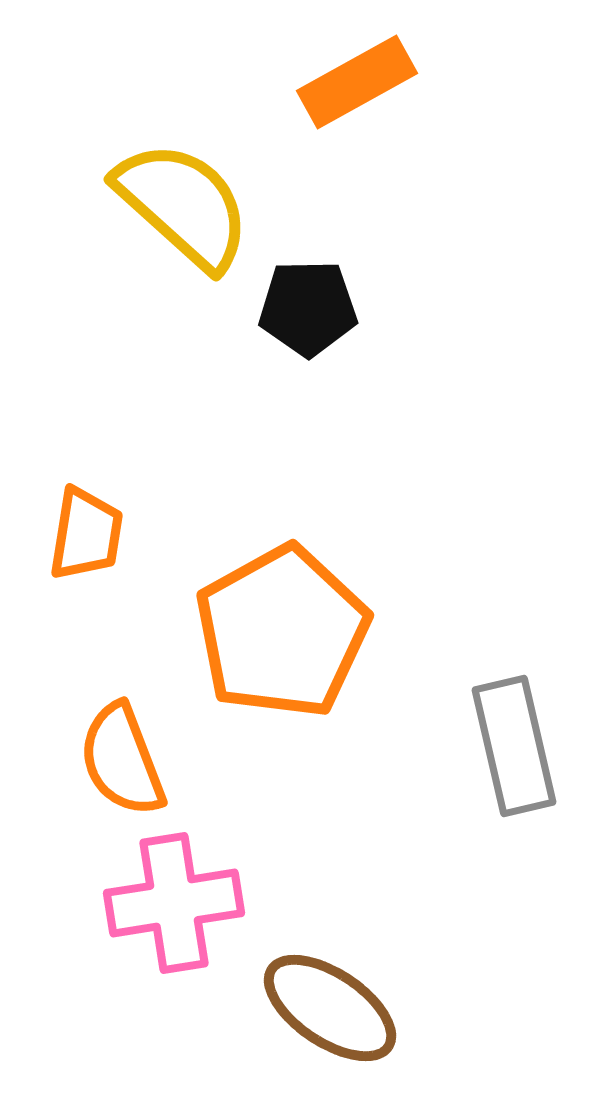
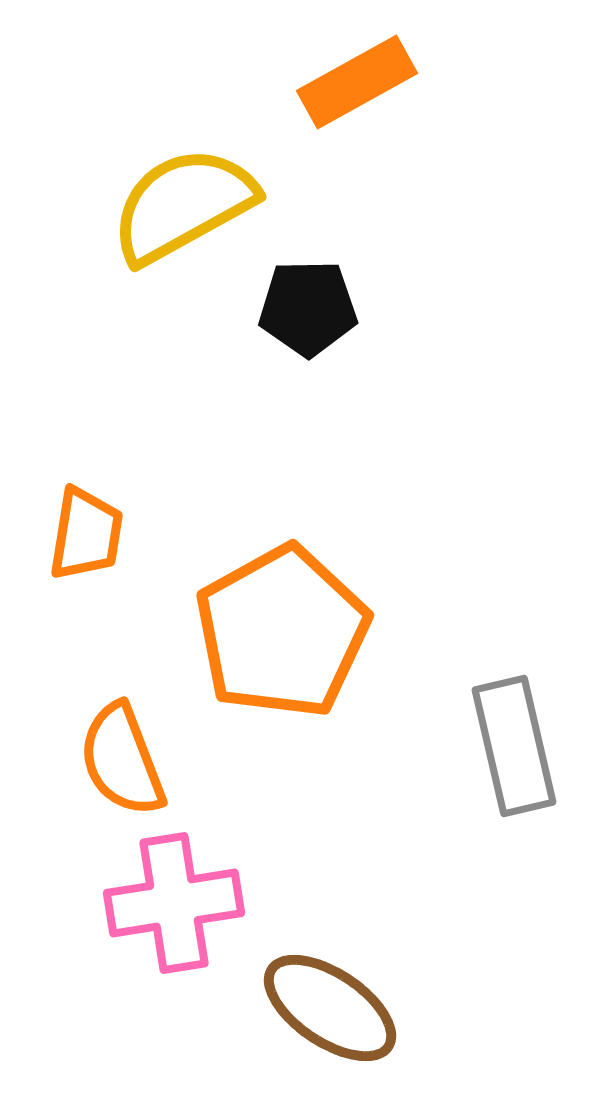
yellow semicircle: rotated 71 degrees counterclockwise
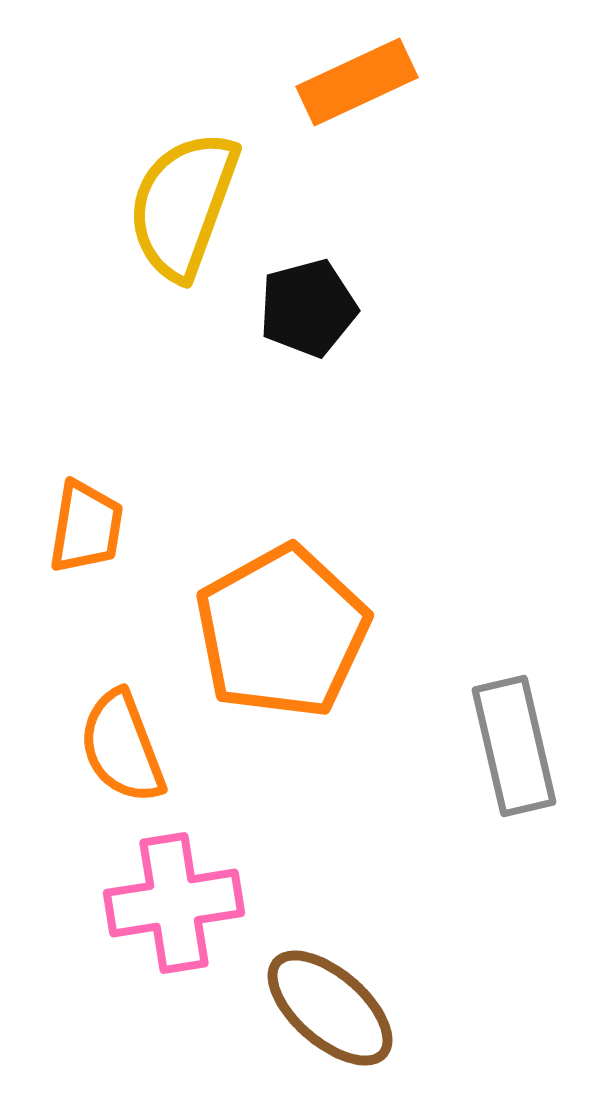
orange rectangle: rotated 4 degrees clockwise
yellow semicircle: rotated 41 degrees counterclockwise
black pentagon: rotated 14 degrees counterclockwise
orange trapezoid: moved 7 px up
orange semicircle: moved 13 px up
brown ellipse: rotated 7 degrees clockwise
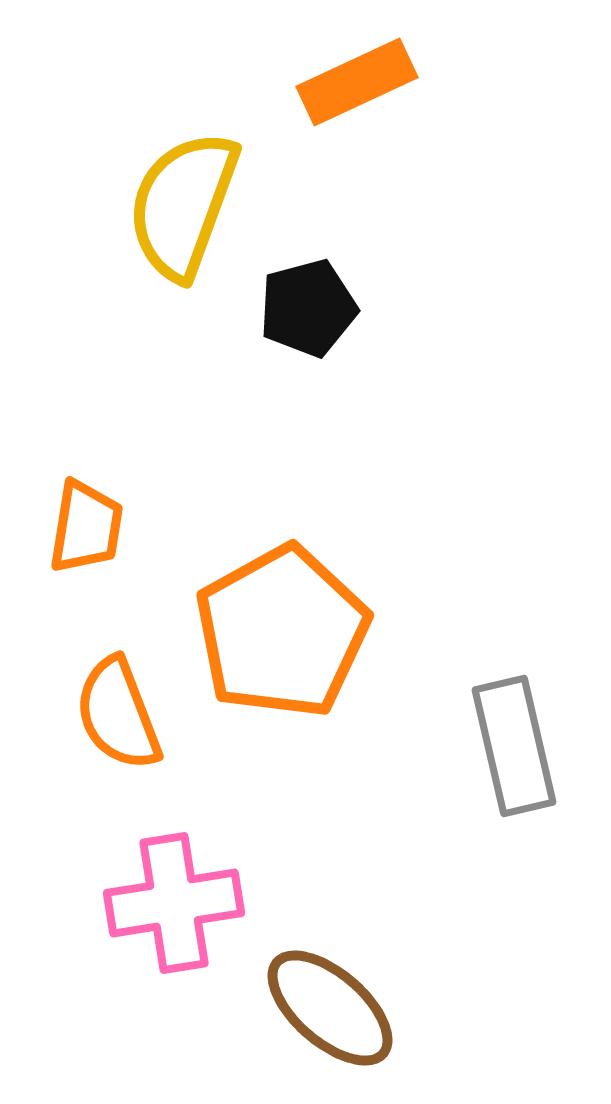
orange semicircle: moved 4 px left, 33 px up
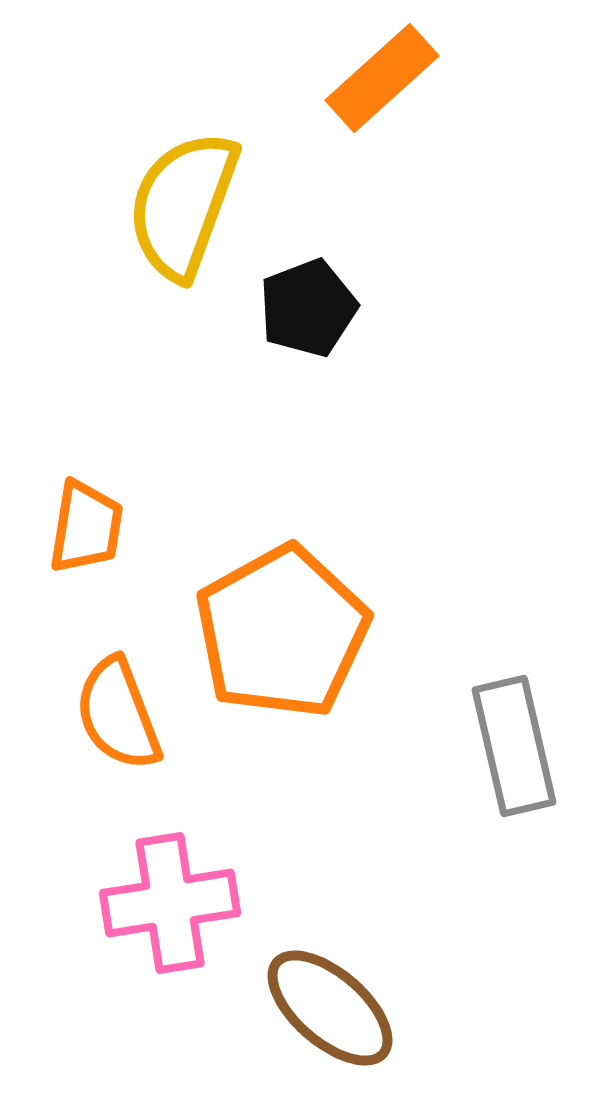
orange rectangle: moved 25 px right, 4 px up; rotated 17 degrees counterclockwise
black pentagon: rotated 6 degrees counterclockwise
pink cross: moved 4 px left
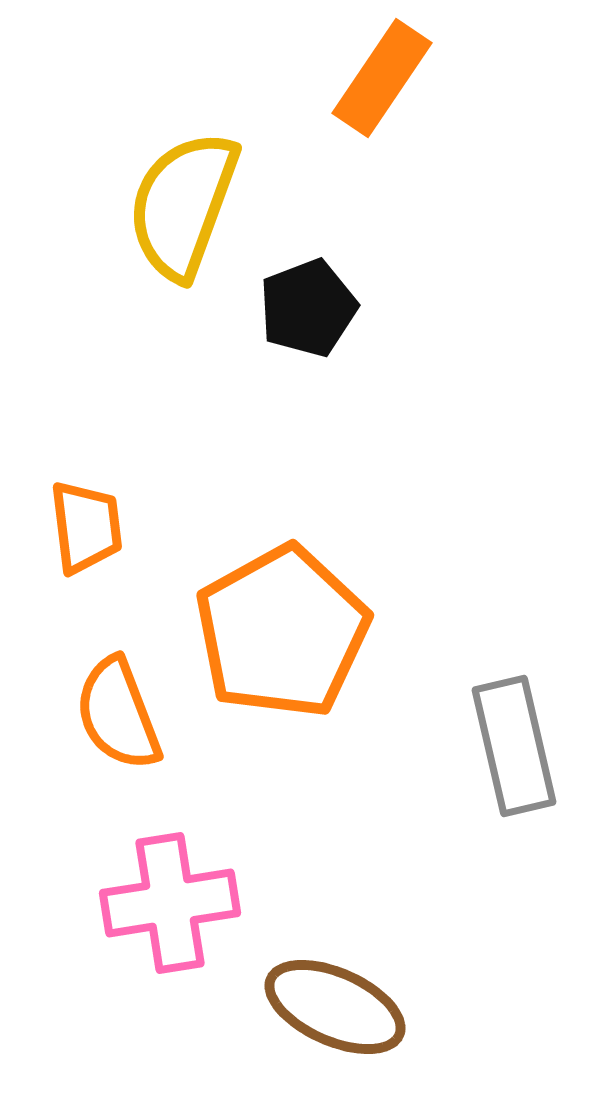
orange rectangle: rotated 14 degrees counterclockwise
orange trapezoid: rotated 16 degrees counterclockwise
brown ellipse: moved 5 px right, 1 px up; rotated 17 degrees counterclockwise
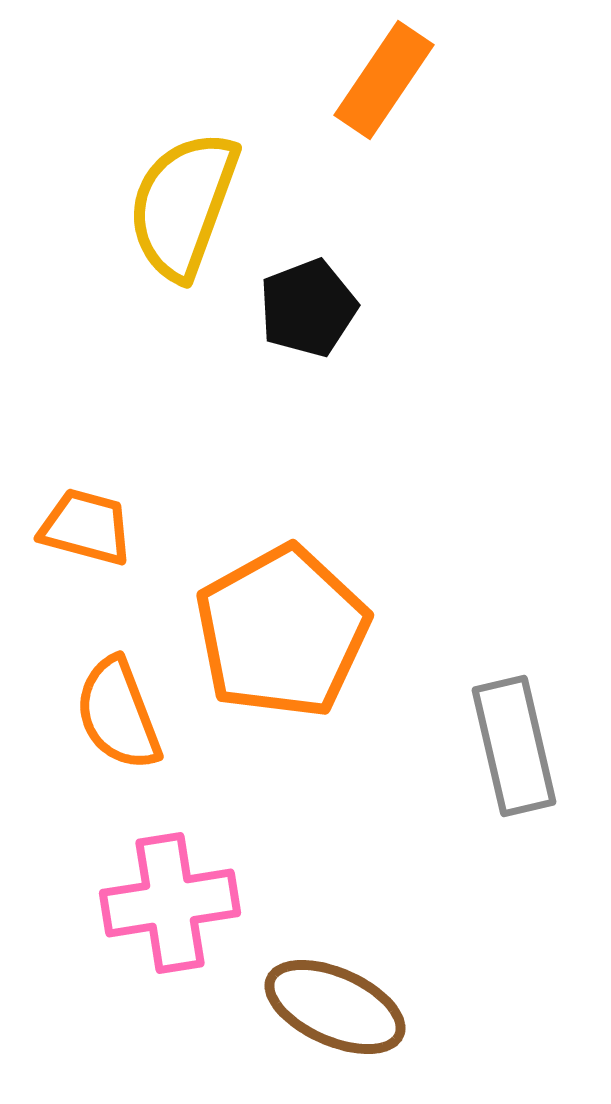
orange rectangle: moved 2 px right, 2 px down
orange trapezoid: rotated 68 degrees counterclockwise
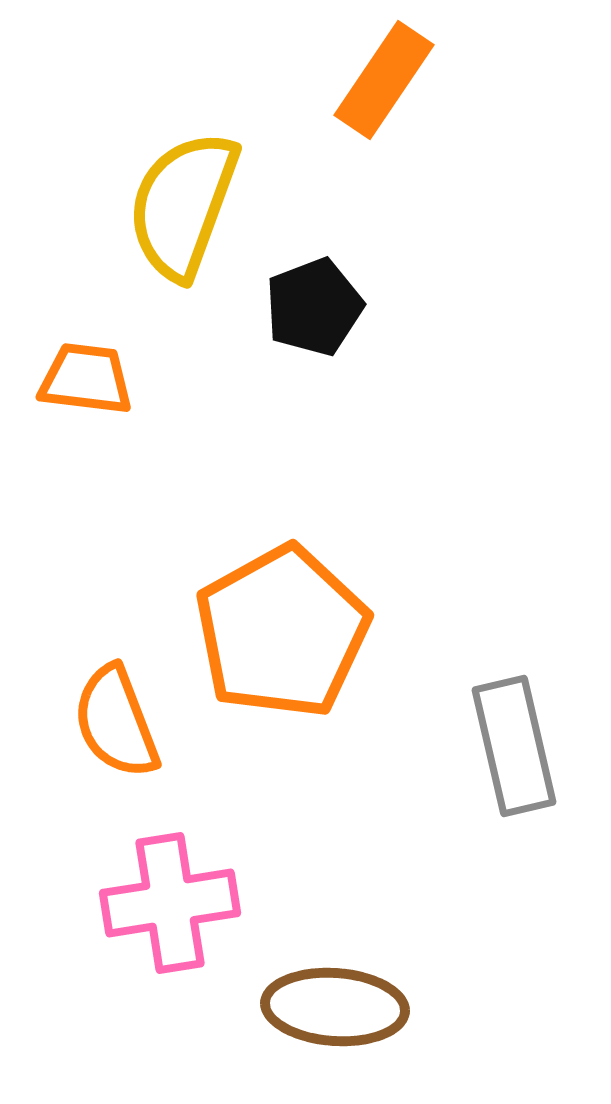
black pentagon: moved 6 px right, 1 px up
orange trapezoid: moved 148 px up; rotated 8 degrees counterclockwise
orange semicircle: moved 2 px left, 8 px down
brown ellipse: rotated 20 degrees counterclockwise
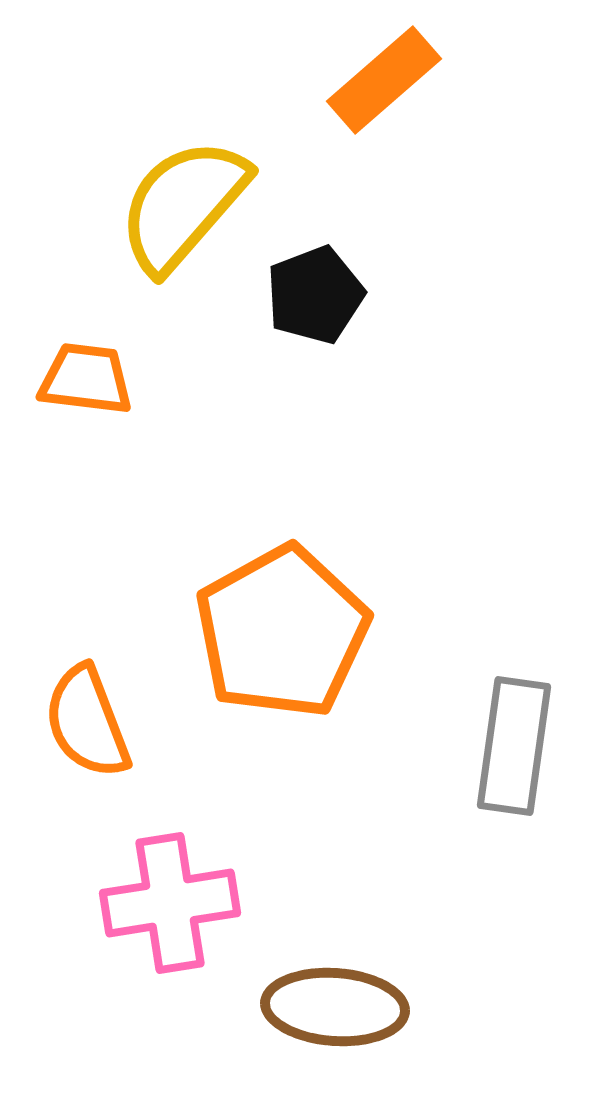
orange rectangle: rotated 15 degrees clockwise
yellow semicircle: rotated 21 degrees clockwise
black pentagon: moved 1 px right, 12 px up
orange semicircle: moved 29 px left
gray rectangle: rotated 21 degrees clockwise
